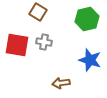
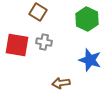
green hexagon: rotated 20 degrees counterclockwise
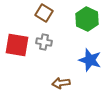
brown square: moved 6 px right, 1 px down
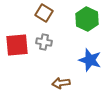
red square: rotated 15 degrees counterclockwise
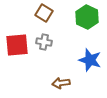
green hexagon: moved 2 px up
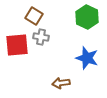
brown square: moved 10 px left, 3 px down
gray cross: moved 3 px left, 5 px up
blue star: moved 3 px left, 2 px up
